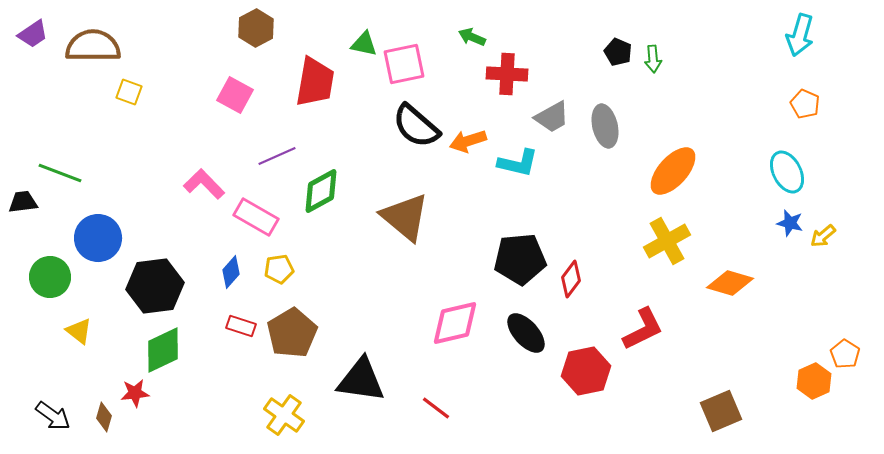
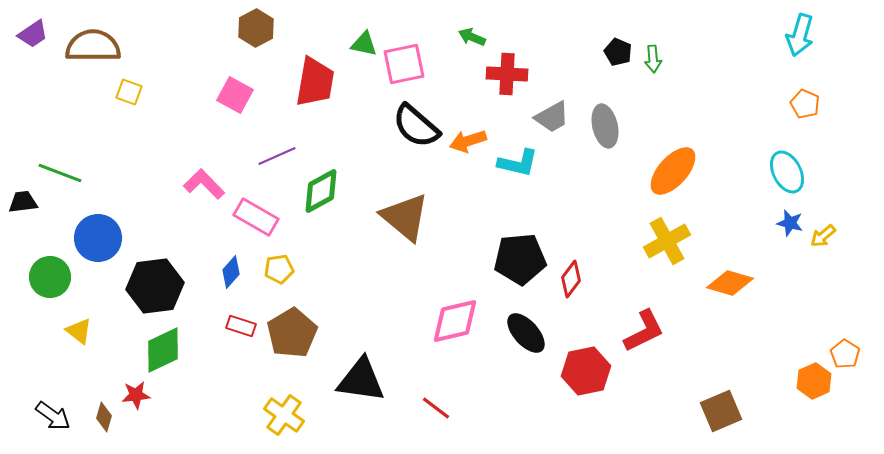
pink diamond at (455, 323): moved 2 px up
red L-shape at (643, 329): moved 1 px right, 2 px down
red star at (135, 393): moved 1 px right, 2 px down
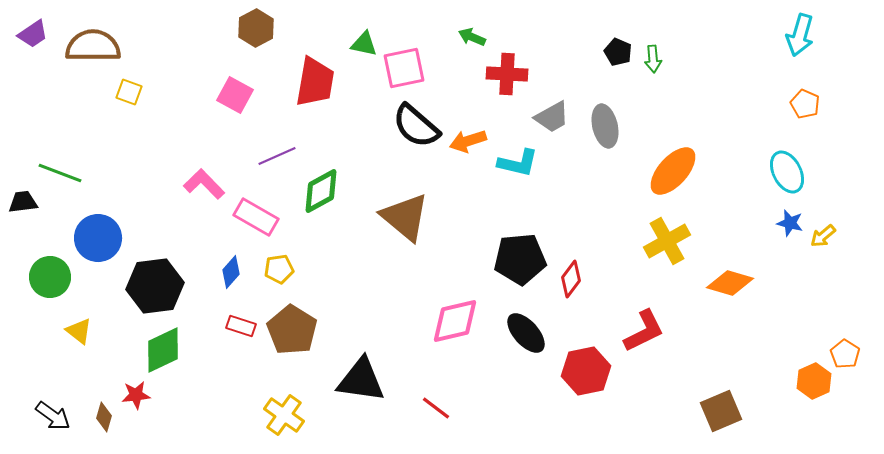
pink square at (404, 64): moved 4 px down
brown pentagon at (292, 333): moved 3 px up; rotated 9 degrees counterclockwise
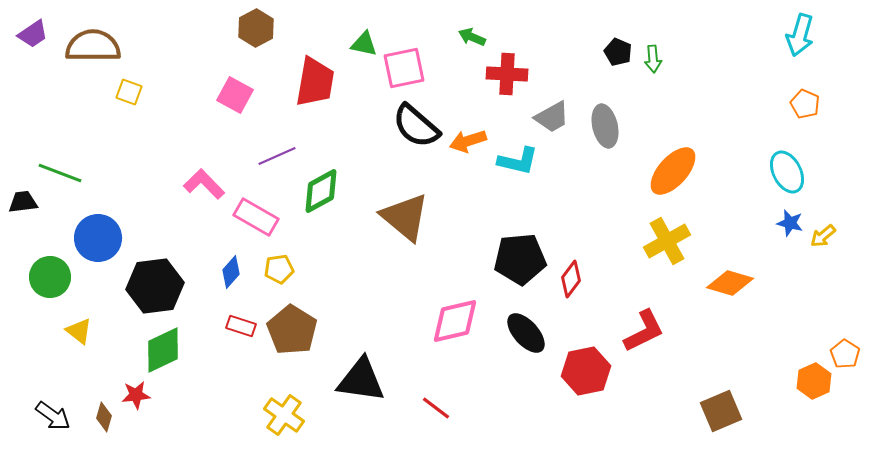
cyan L-shape at (518, 163): moved 2 px up
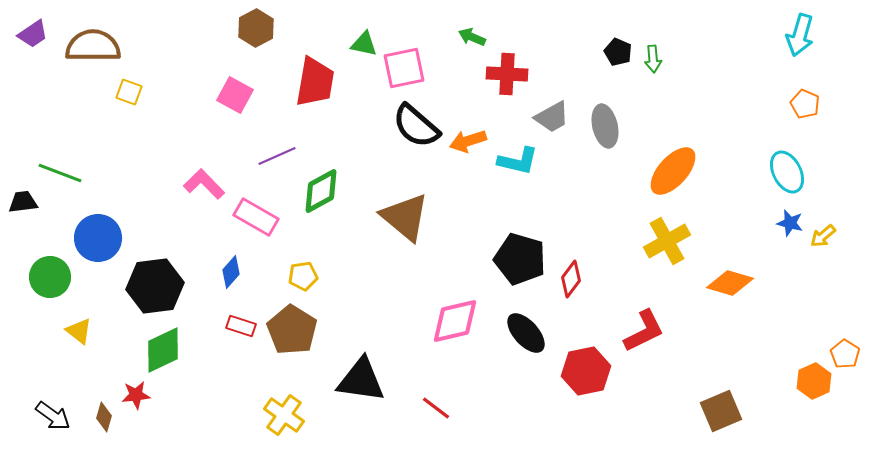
black pentagon at (520, 259): rotated 21 degrees clockwise
yellow pentagon at (279, 269): moved 24 px right, 7 px down
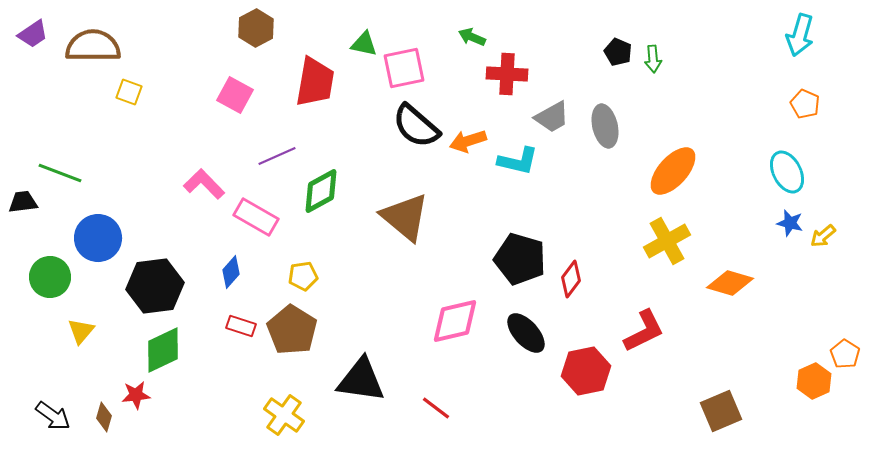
yellow triangle at (79, 331): moved 2 px right; rotated 32 degrees clockwise
